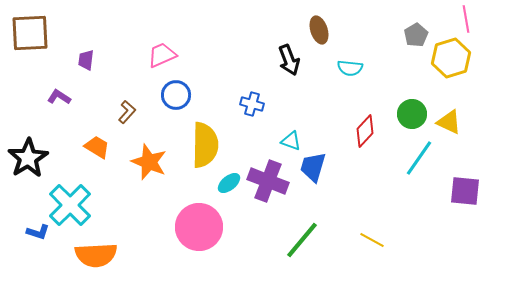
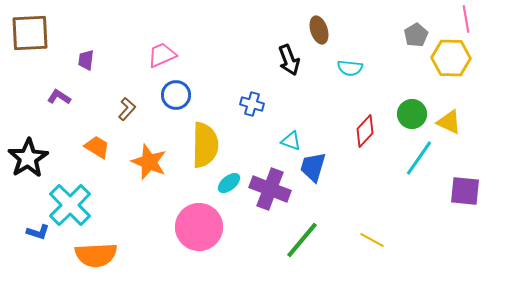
yellow hexagon: rotated 18 degrees clockwise
brown L-shape: moved 3 px up
purple cross: moved 2 px right, 8 px down
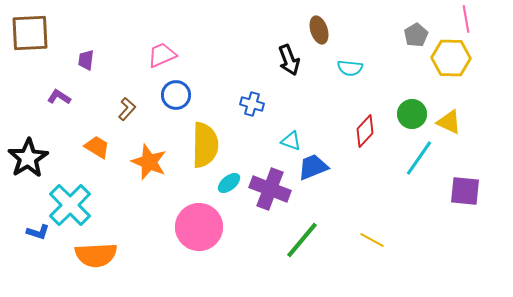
blue trapezoid: rotated 52 degrees clockwise
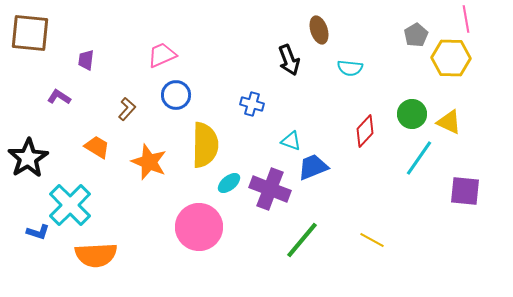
brown square: rotated 9 degrees clockwise
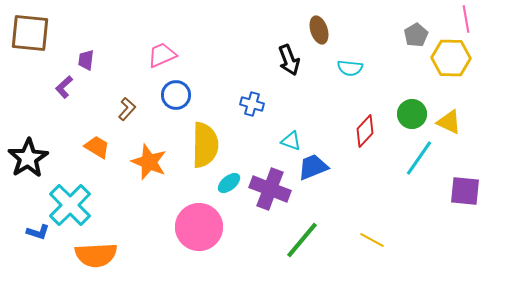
purple L-shape: moved 5 px right, 10 px up; rotated 75 degrees counterclockwise
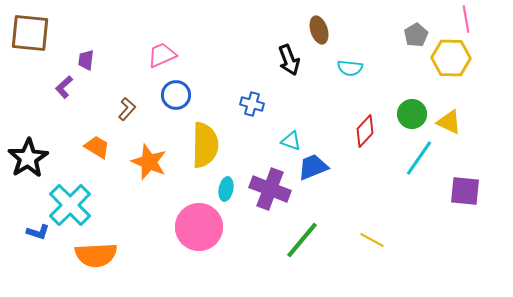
cyan ellipse: moved 3 px left, 6 px down; rotated 40 degrees counterclockwise
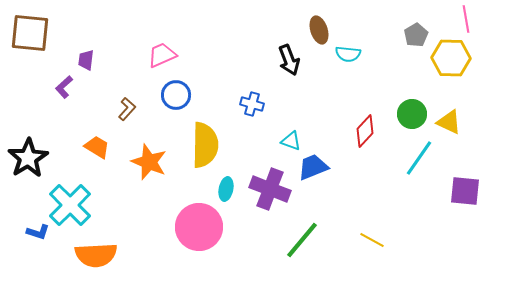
cyan semicircle: moved 2 px left, 14 px up
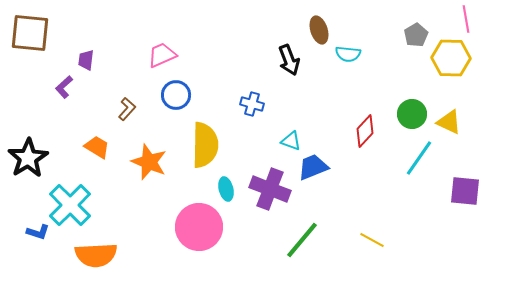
cyan ellipse: rotated 25 degrees counterclockwise
